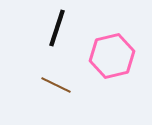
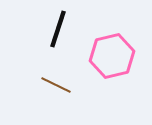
black line: moved 1 px right, 1 px down
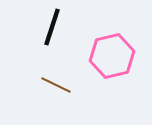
black line: moved 6 px left, 2 px up
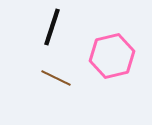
brown line: moved 7 px up
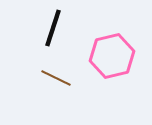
black line: moved 1 px right, 1 px down
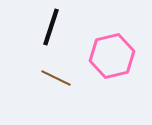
black line: moved 2 px left, 1 px up
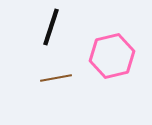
brown line: rotated 36 degrees counterclockwise
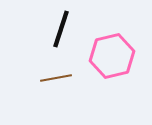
black line: moved 10 px right, 2 px down
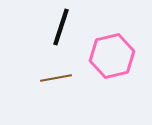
black line: moved 2 px up
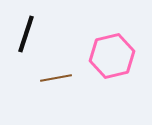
black line: moved 35 px left, 7 px down
